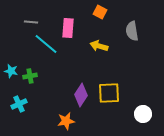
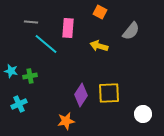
gray semicircle: moved 1 px left; rotated 132 degrees counterclockwise
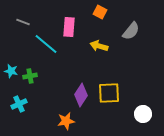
gray line: moved 8 px left; rotated 16 degrees clockwise
pink rectangle: moved 1 px right, 1 px up
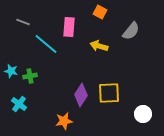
cyan cross: rotated 28 degrees counterclockwise
orange star: moved 2 px left
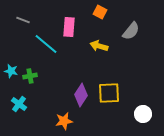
gray line: moved 2 px up
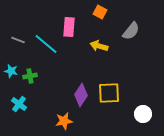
gray line: moved 5 px left, 20 px down
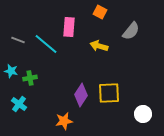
green cross: moved 2 px down
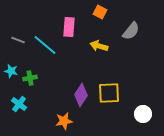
cyan line: moved 1 px left, 1 px down
